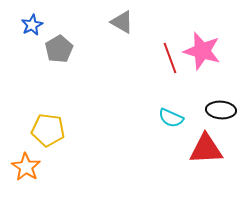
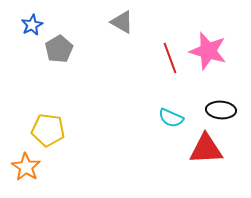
pink star: moved 6 px right
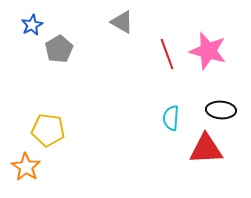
red line: moved 3 px left, 4 px up
cyan semicircle: rotated 70 degrees clockwise
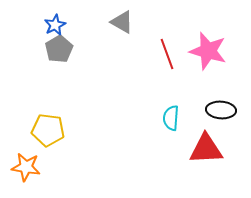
blue star: moved 23 px right
orange star: rotated 24 degrees counterclockwise
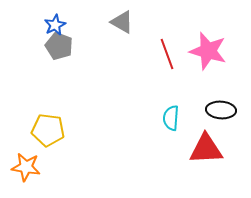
gray pentagon: moved 3 px up; rotated 20 degrees counterclockwise
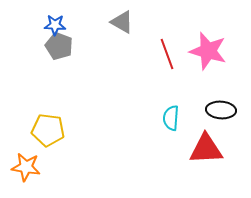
blue star: rotated 30 degrees clockwise
